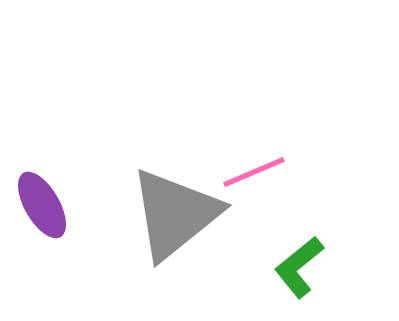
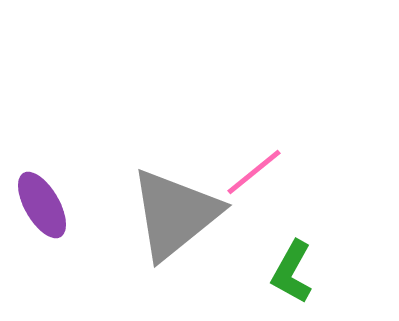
pink line: rotated 16 degrees counterclockwise
green L-shape: moved 7 px left, 5 px down; rotated 22 degrees counterclockwise
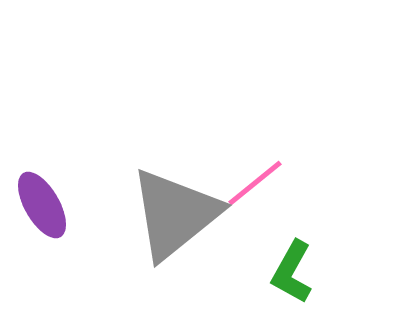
pink line: moved 1 px right, 11 px down
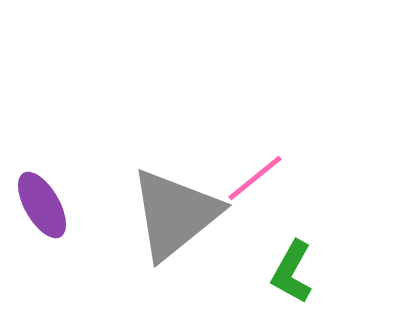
pink line: moved 5 px up
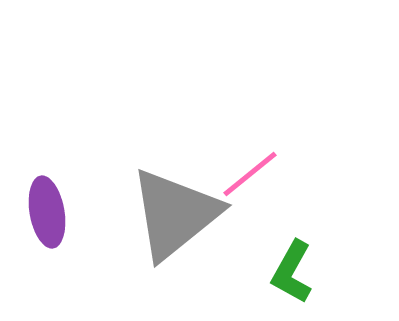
pink line: moved 5 px left, 4 px up
purple ellipse: moved 5 px right, 7 px down; rotated 20 degrees clockwise
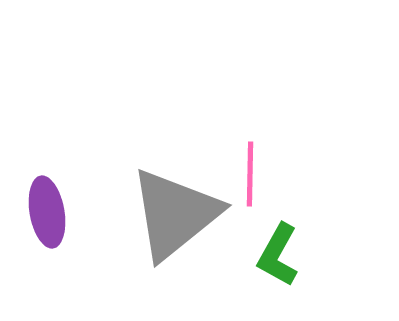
pink line: rotated 50 degrees counterclockwise
green L-shape: moved 14 px left, 17 px up
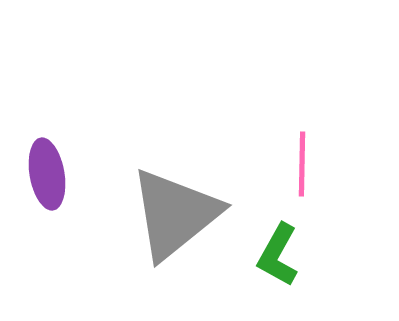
pink line: moved 52 px right, 10 px up
purple ellipse: moved 38 px up
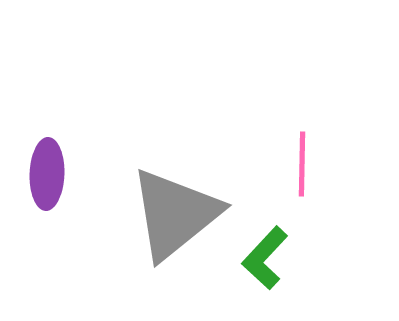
purple ellipse: rotated 12 degrees clockwise
green L-shape: moved 13 px left, 3 px down; rotated 14 degrees clockwise
